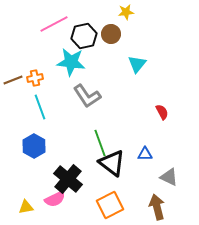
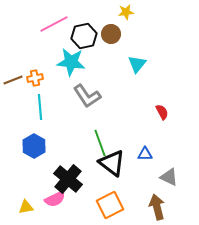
cyan line: rotated 15 degrees clockwise
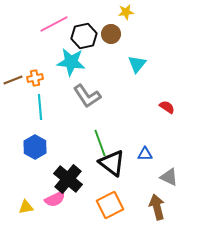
red semicircle: moved 5 px right, 5 px up; rotated 28 degrees counterclockwise
blue hexagon: moved 1 px right, 1 px down
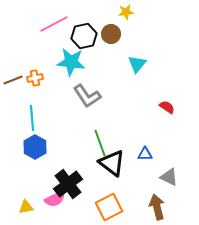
cyan line: moved 8 px left, 11 px down
black cross: moved 5 px down; rotated 12 degrees clockwise
orange square: moved 1 px left, 2 px down
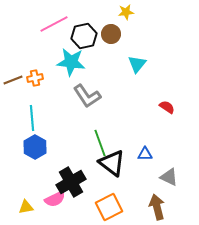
black cross: moved 3 px right, 2 px up; rotated 8 degrees clockwise
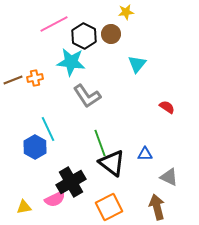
black hexagon: rotated 20 degrees counterclockwise
cyan line: moved 16 px right, 11 px down; rotated 20 degrees counterclockwise
yellow triangle: moved 2 px left
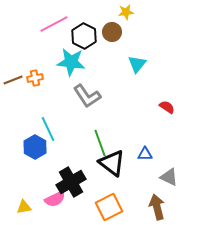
brown circle: moved 1 px right, 2 px up
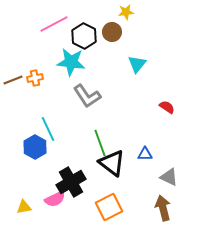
brown arrow: moved 6 px right, 1 px down
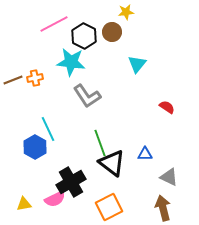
yellow triangle: moved 3 px up
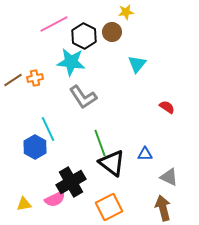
brown line: rotated 12 degrees counterclockwise
gray L-shape: moved 4 px left, 1 px down
